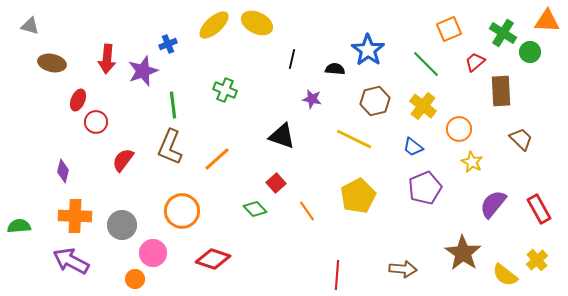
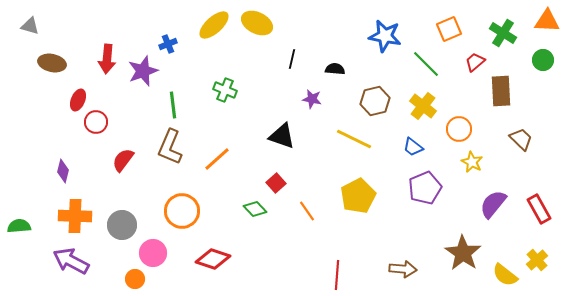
blue star at (368, 50): moved 17 px right, 14 px up; rotated 24 degrees counterclockwise
green circle at (530, 52): moved 13 px right, 8 px down
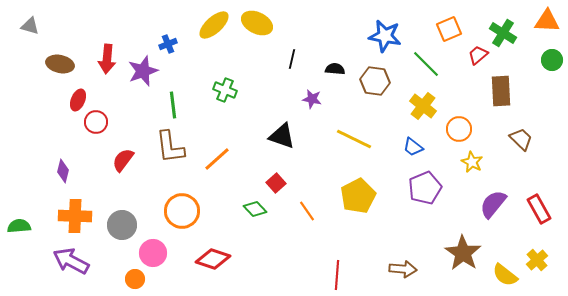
green circle at (543, 60): moved 9 px right
red trapezoid at (475, 62): moved 3 px right, 7 px up
brown ellipse at (52, 63): moved 8 px right, 1 px down
brown hexagon at (375, 101): moved 20 px up; rotated 20 degrees clockwise
brown L-shape at (170, 147): rotated 30 degrees counterclockwise
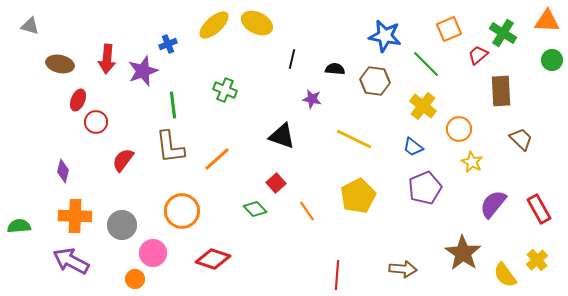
yellow semicircle at (505, 275): rotated 16 degrees clockwise
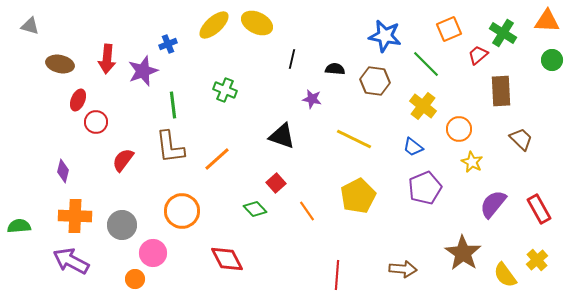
red diamond at (213, 259): moved 14 px right; rotated 44 degrees clockwise
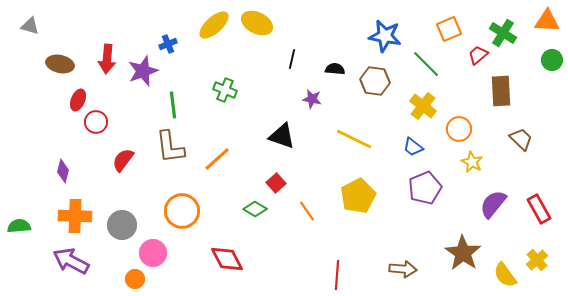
green diamond at (255, 209): rotated 15 degrees counterclockwise
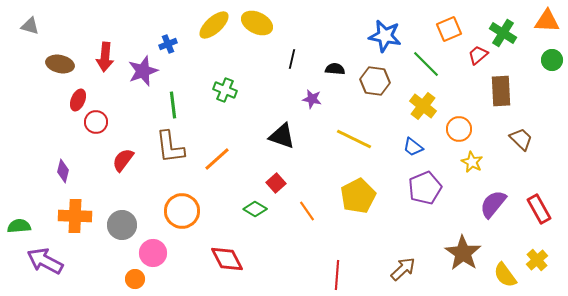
red arrow at (107, 59): moved 2 px left, 2 px up
purple arrow at (71, 261): moved 26 px left
brown arrow at (403, 269): rotated 48 degrees counterclockwise
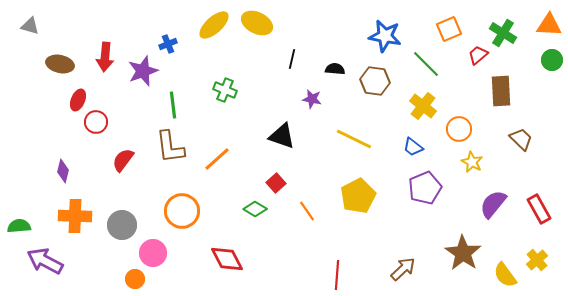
orange triangle at (547, 21): moved 2 px right, 4 px down
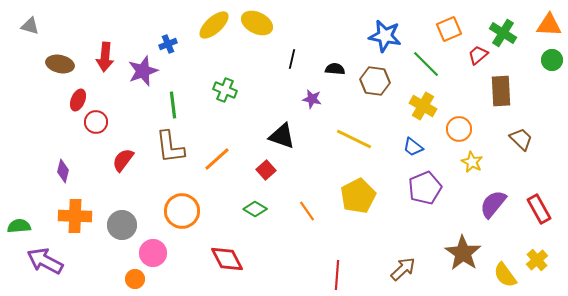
yellow cross at (423, 106): rotated 8 degrees counterclockwise
red square at (276, 183): moved 10 px left, 13 px up
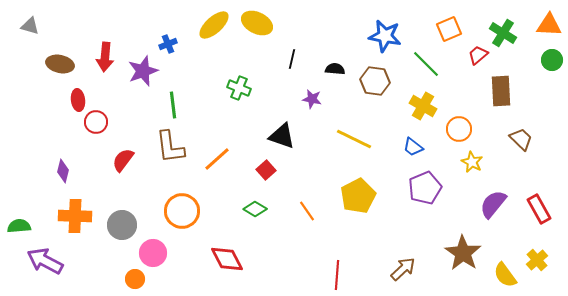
green cross at (225, 90): moved 14 px right, 2 px up
red ellipse at (78, 100): rotated 30 degrees counterclockwise
